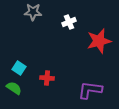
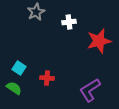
gray star: moved 3 px right; rotated 30 degrees counterclockwise
white cross: rotated 16 degrees clockwise
purple L-shape: rotated 40 degrees counterclockwise
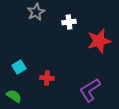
cyan square: moved 1 px up; rotated 24 degrees clockwise
green semicircle: moved 8 px down
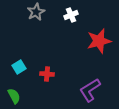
white cross: moved 2 px right, 7 px up; rotated 16 degrees counterclockwise
red cross: moved 4 px up
green semicircle: rotated 28 degrees clockwise
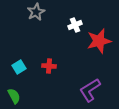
white cross: moved 4 px right, 10 px down
red cross: moved 2 px right, 8 px up
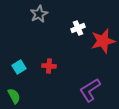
gray star: moved 3 px right, 2 px down
white cross: moved 3 px right, 3 px down
red star: moved 4 px right
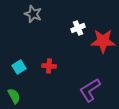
gray star: moved 6 px left; rotated 24 degrees counterclockwise
red star: rotated 15 degrees clockwise
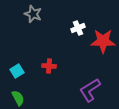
cyan square: moved 2 px left, 4 px down
green semicircle: moved 4 px right, 2 px down
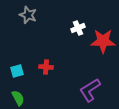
gray star: moved 5 px left, 1 px down
red cross: moved 3 px left, 1 px down
cyan square: rotated 16 degrees clockwise
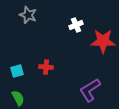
white cross: moved 2 px left, 3 px up
